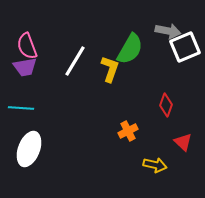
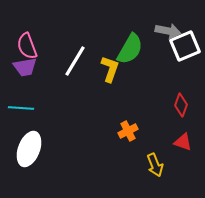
white square: moved 1 px up
red diamond: moved 15 px right
red triangle: rotated 24 degrees counterclockwise
yellow arrow: rotated 55 degrees clockwise
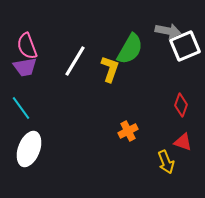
cyan line: rotated 50 degrees clockwise
yellow arrow: moved 11 px right, 3 px up
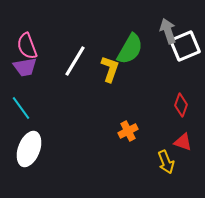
gray arrow: rotated 120 degrees counterclockwise
